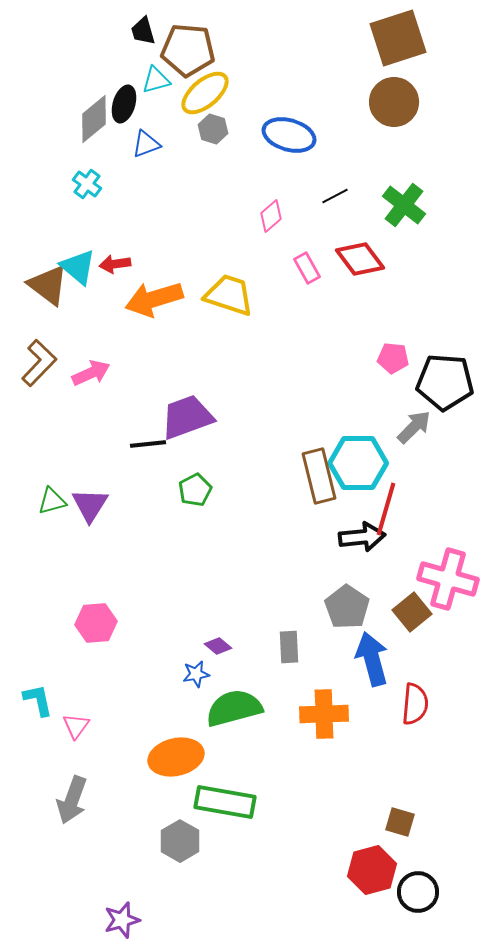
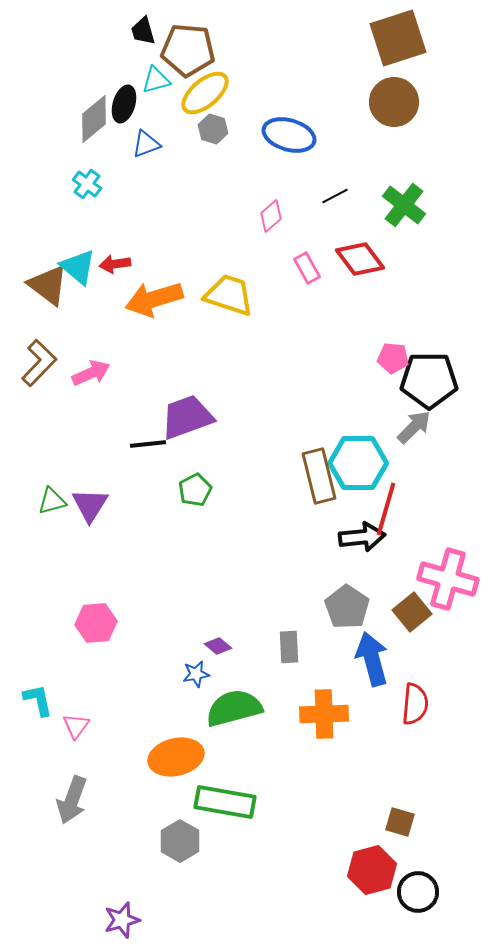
black pentagon at (445, 382): moved 16 px left, 2 px up; rotated 4 degrees counterclockwise
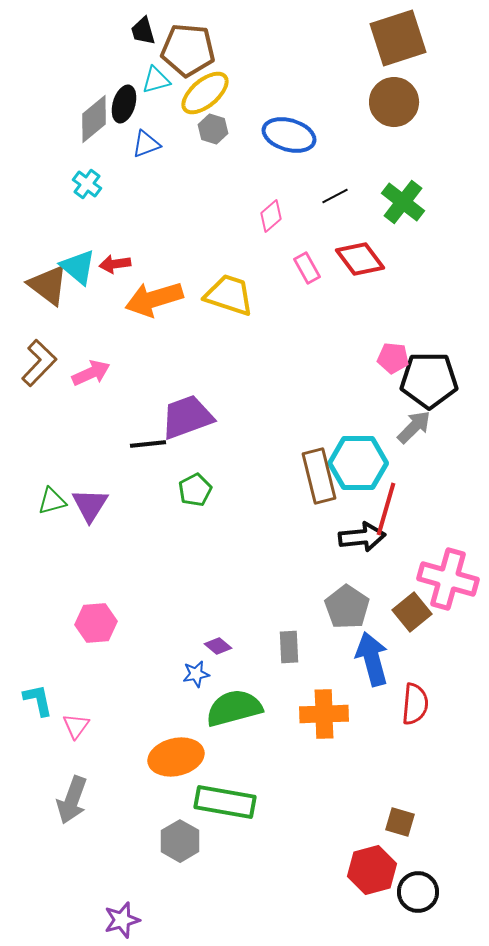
green cross at (404, 205): moved 1 px left, 3 px up
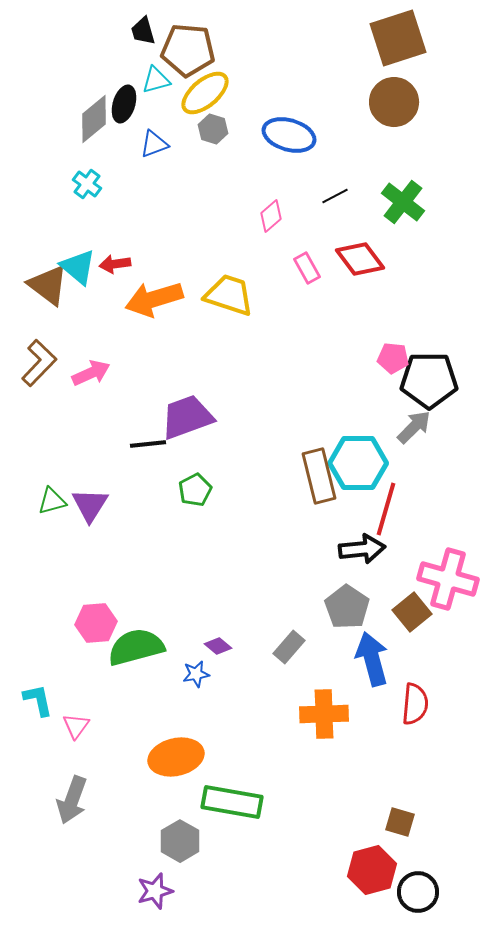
blue triangle at (146, 144): moved 8 px right
black arrow at (362, 537): moved 12 px down
gray rectangle at (289, 647): rotated 44 degrees clockwise
green semicircle at (234, 708): moved 98 px left, 61 px up
green rectangle at (225, 802): moved 7 px right
purple star at (122, 920): moved 33 px right, 29 px up
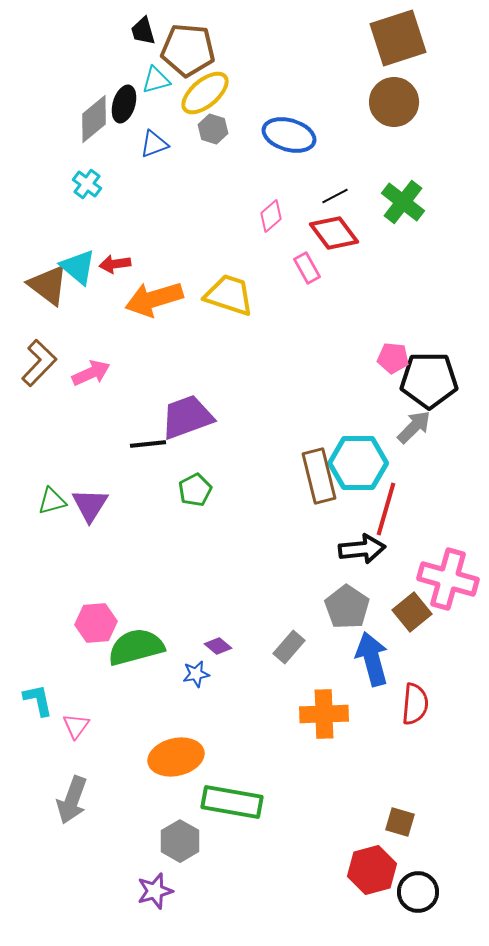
red diamond at (360, 259): moved 26 px left, 26 px up
